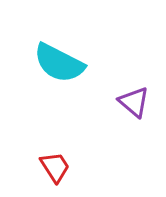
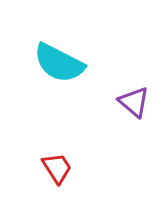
red trapezoid: moved 2 px right, 1 px down
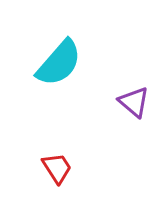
cyan semicircle: rotated 76 degrees counterclockwise
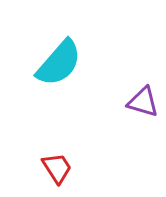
purple triangle: moved 9 px right; rotated 24 degrees counterclockwise
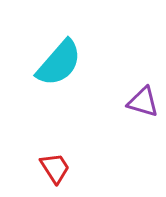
red trapezoid: moved 2 px left
